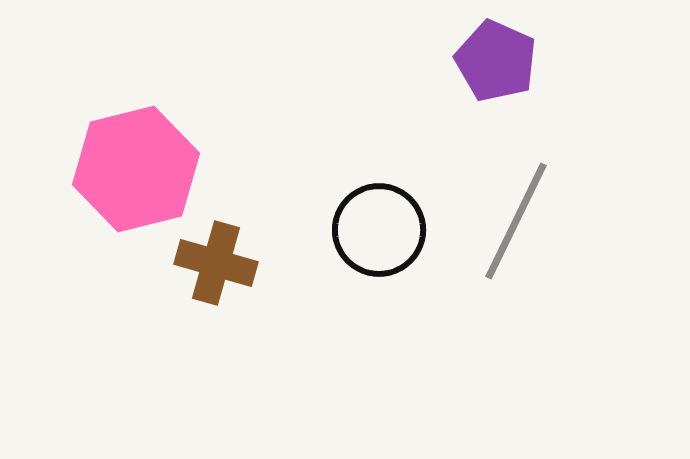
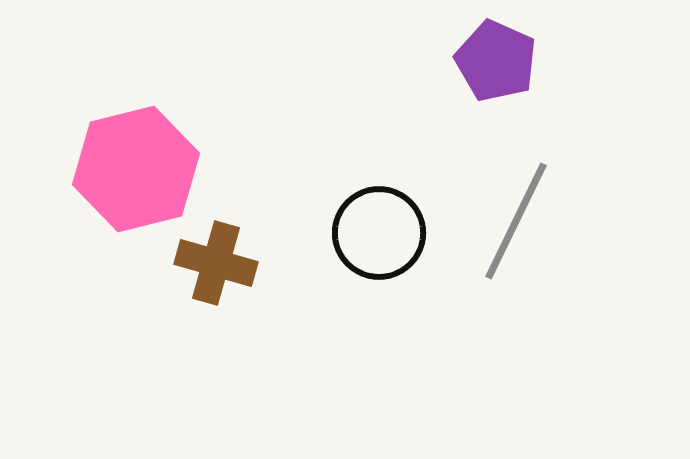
black circle: moved 3 px down
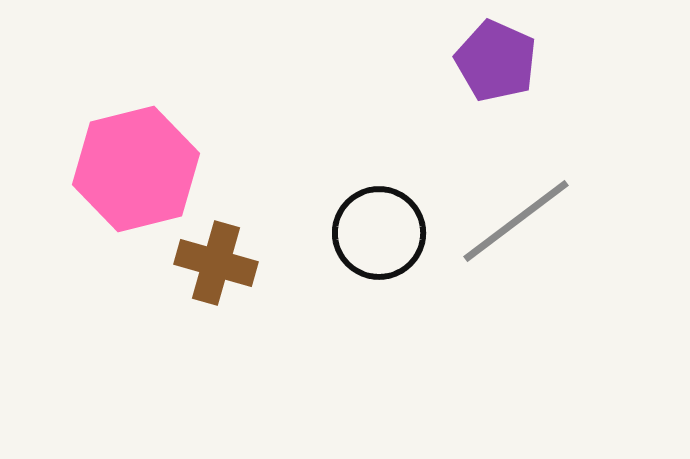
gray line: rotated 27 degrees clockwise
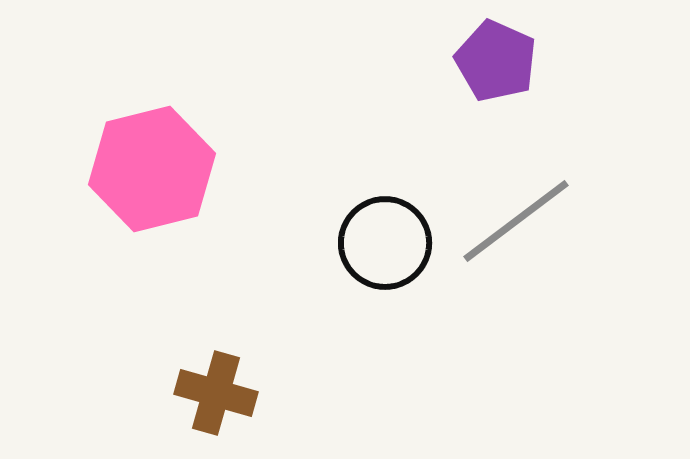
pink hexagon: moved 16 px right
black circle: moved 6 px right, 10 px down
brown cross: moved 130 px down
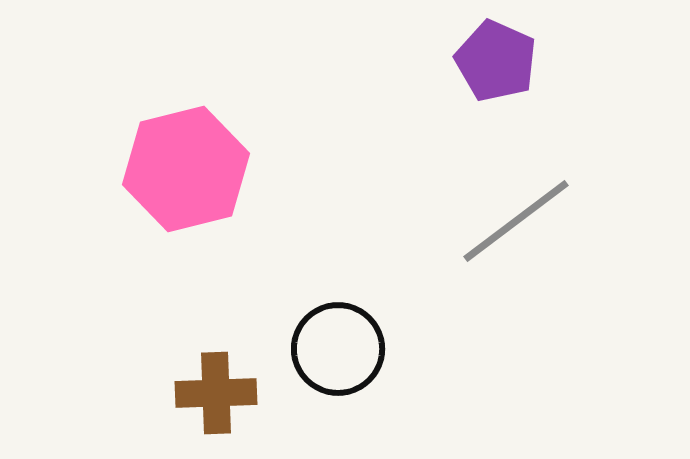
pink hexagon: moved 34 px right
black circle: moved 47 px left, 106 px down
brown cross: rotated 18 degrees counterclockwise
